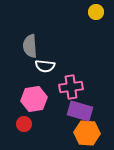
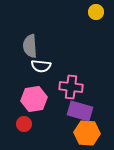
white semicircle: moved 4 px left
pink cross: rotated 15 degrees clockwise
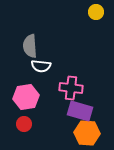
pink cross: moved 1 px down
pink hexagon: moved 8 px left, 2 px up
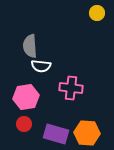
yellow circle: moved 1 px right, 1 px down
purple rectangle: moved 24 px left, 23 px down
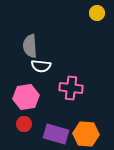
orange hexagon: moved 1 px left, 1 px down
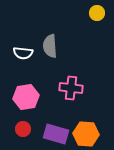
gray semicircle: moved 20 px right
white semicircle: moved 18 px left, 13 px up
red circle: moved 1 px left, 5 px down
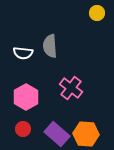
pink cross: rotated 30 degrees clockwise
pink hexagon: rotated 20 degrees counterclockwise
purple rectangle: moved 1 px right; rotated 25 degrees clockwise
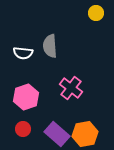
yellow circle: moved 1 px left
pink hexagon: rotated 10 degrees clockwise
orange hexagon: moved 1 px left; rotated 15 degrees counterclockwise
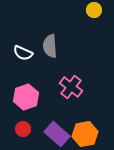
yellow circle: moved 2 px left, 3 px up
white semicircle: rotated 18 degrees clockwise
pink cross: moved 1 px up
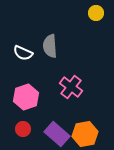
yellow circle: moved 2 px right, 3 px down
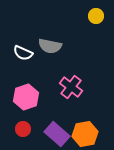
yellow circle: moved 3 px down
gray semicircle: rotated 75 degrees counterclockwise
